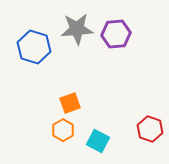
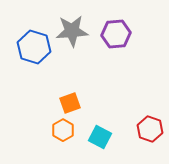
gray star: moved 5 px left, 2 px down
cyan square: moved 2 px right, 4 px up
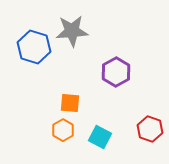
purple hexagon: moved 38 px down; rotated 24 degrees counterclockwise
orange square: rotated 25 degrees clockwise
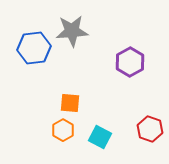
blue hexagon: moved 1 px down; rotated 24 degrees counterclockwise
purple hexagon: moved 14 px right, 10 px up
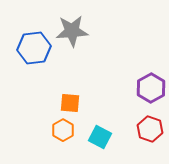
purple hexagon: moved 21 px right, 26 px down
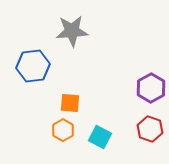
blue hexagon: moved 1 px left, 18 px down
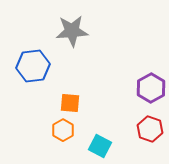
cyan square: moved 9 px down
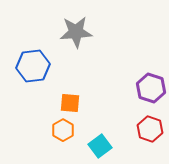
gray star: moved 4 px right, 1 px down
purple hexagon: rotated 12 degrees counterclockwise
cyan square: rotated 25 degrees clockwise
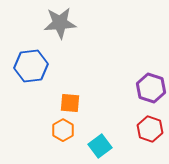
gray star: moved 16 px left, 9 px up
blue hexagon: moved 2 px left
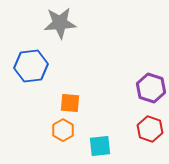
cyan square: rotated 30 degrees clockwise
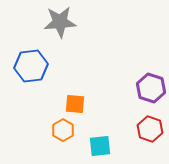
gray star: moved 1 px up
orange square: moved 5 px right, 1 px down
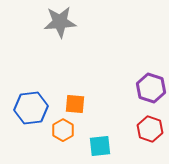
blue hexagon: moved 42 px down
